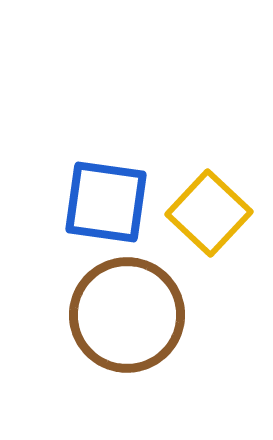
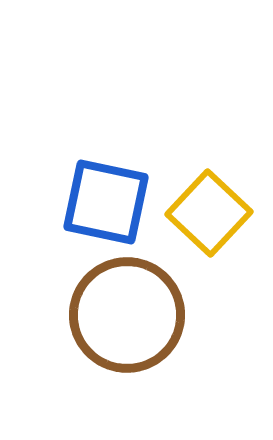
blue square: rotated 4 degrees clockwise
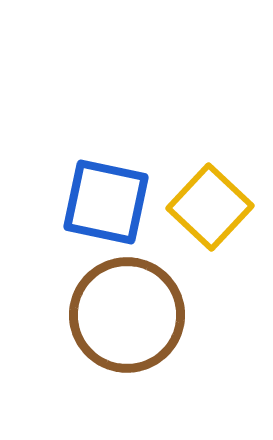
yellow square: moved 1 px right, 6 px up
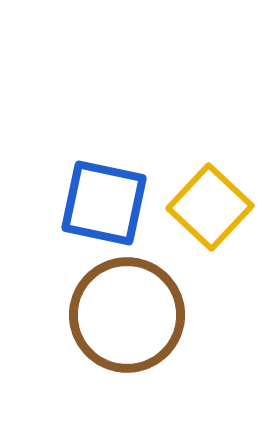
blue square: moved 2 px left, 1 px down
